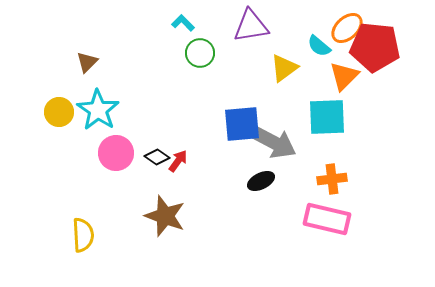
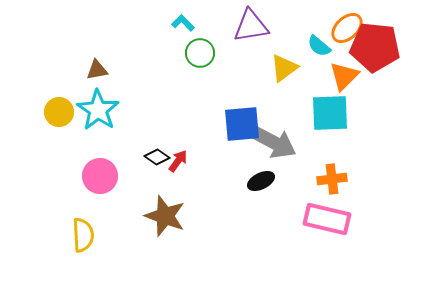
brown triangle: moved 10 px right, 8 px down; rotated 35 degrees clockwise
cyan square: moved 3 px right, 4 px up
pink circle: moved 16 px left, 23 px down
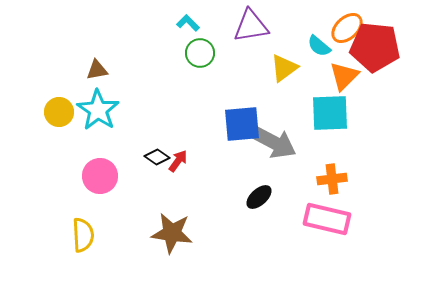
cyan L-shape: moved 5 px right
black ellipse: moved 2 px left, 16 px down; rotated 16 degrees counterclockwise
brown star: moved 7 px right, 17 px down; rotated 12 degrees counterclockwise
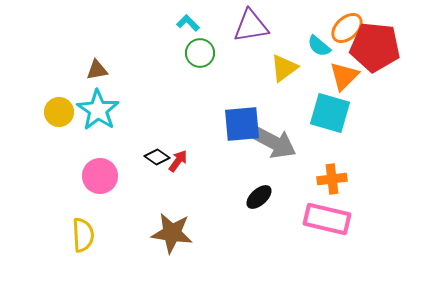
cyan square: rotated 18 degrees clockwise
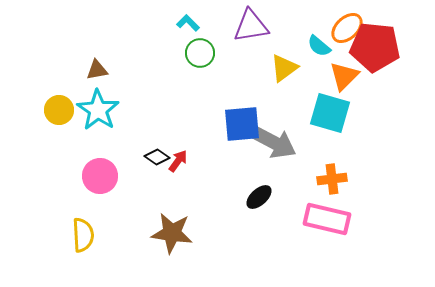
yellow circle: moved 2 px up
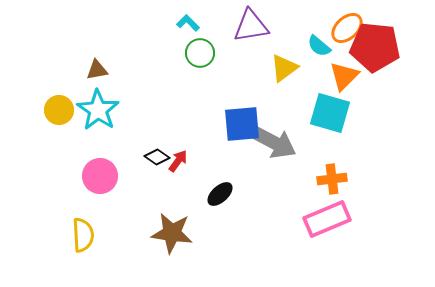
black ellipse: moved 39 px left, 3 px up
pink rectangle: rotated 36 degrees counterclockwise
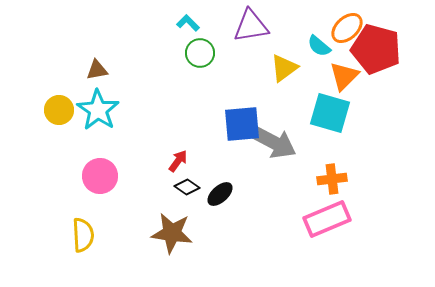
red pentagon: moved 1 px right, 2 px down; rotated 9 degrees clockwise
black diamond: moved 30 px right, 30 px down
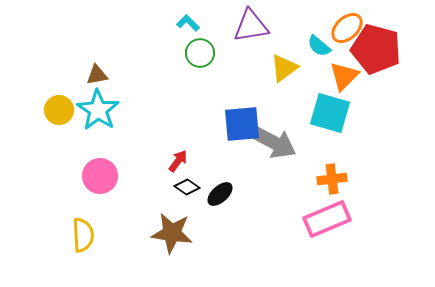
brown triangle: moved 5 px down
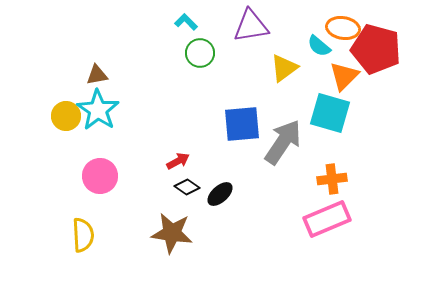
cyan L-shape: moved 2 px left, 1 px up
orange ellipse: moved 4 px left; rotated 52 degrees clockwise
yellow circle: moved 7 px right, 6 px down
gray arrow: moved 10 px right; rotated 84 degrees counterclockwise
red arrow: rotated 25 degrees clockwise
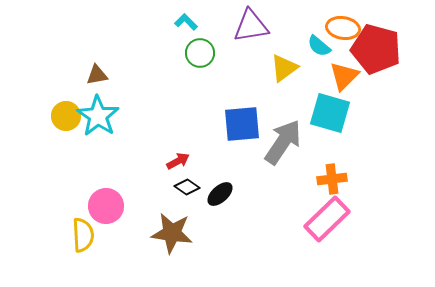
cyan star: moved 6 px down
pink circle: moved 6 px right, 30 px down
pink rectangle: rotated 21 degrees counterclockwise
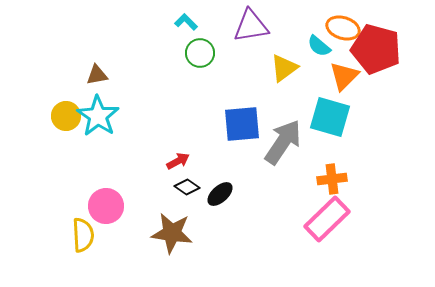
orange ellipse: rotated 8 degrees clockwise
cyan square: moved 4 px down
